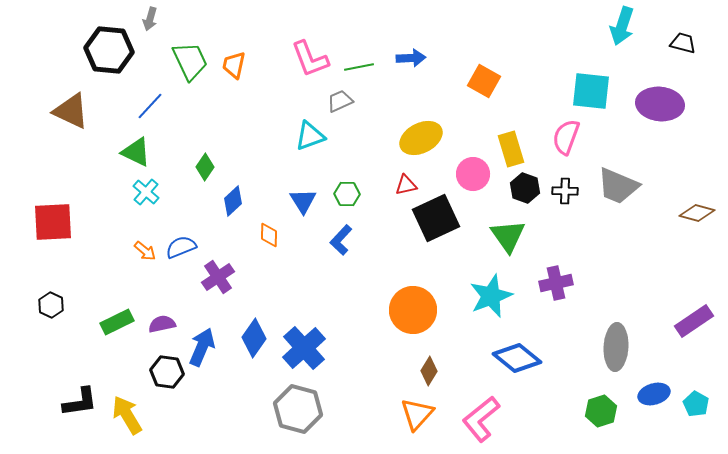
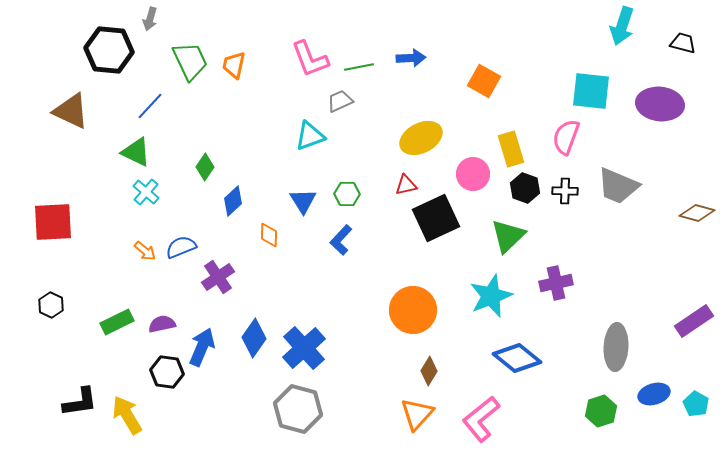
green triangle at (508, 236): rotated 21 degrees clockwise
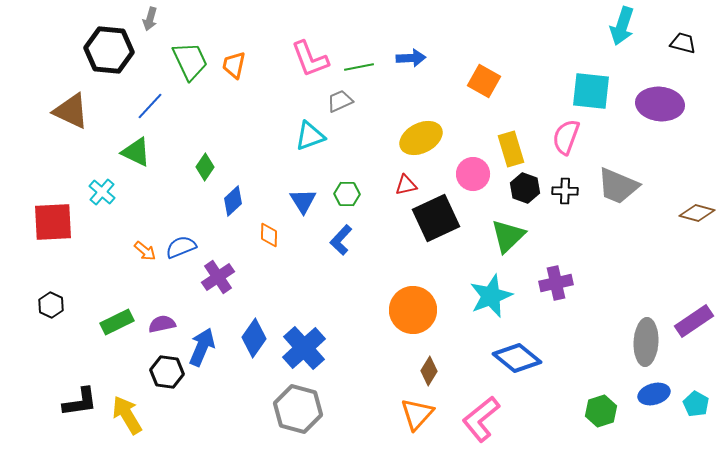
cyan cross at (146, 192): moved 44 px left
gray ellipse at (616, 347): moved 30 px right, 5 px up
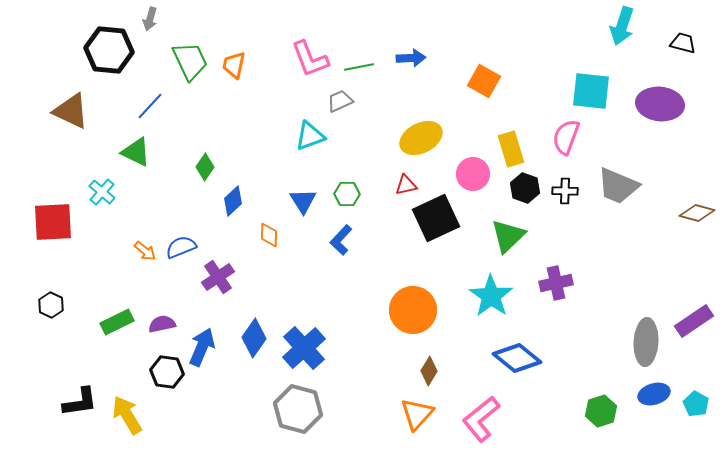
cyan star at (491, 296): rotated 15 degrees counterclockwise
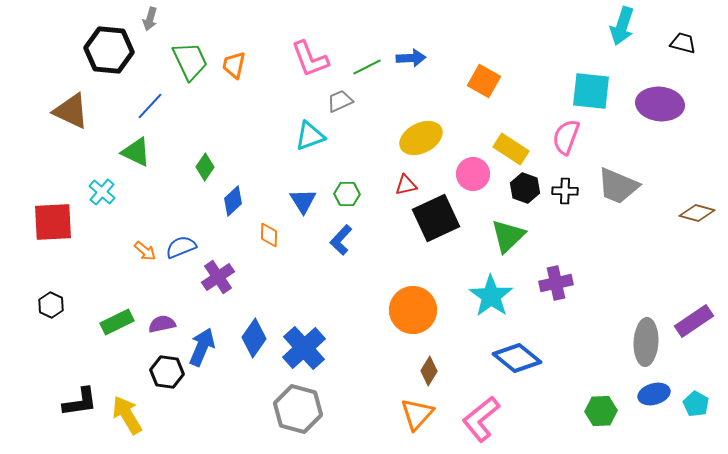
green line at (359, 67): moved 8 px right; rotated 16 degrees counterclockwise
yellow rectangle at (511, 149): rotated 40 degrees counterclockwise
green hexagon at (601, 411): rotated 16 degrees clockwise
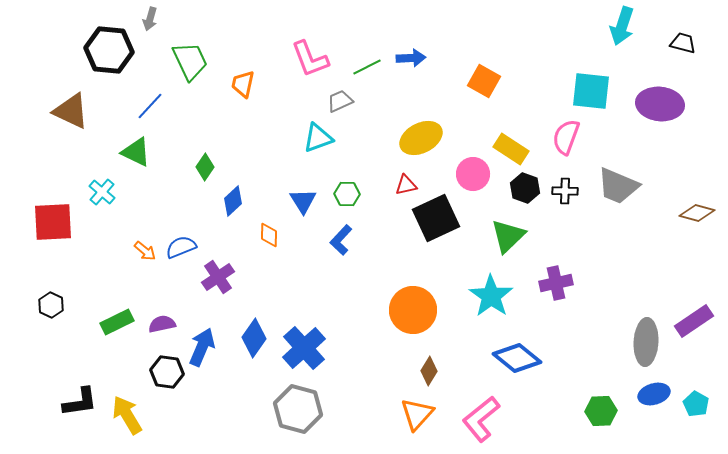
orange trapezoid at (234, 65): moved 9 px right, 19 px down
cyan triangle at (310, 136): moved 8 px right, 2 px down
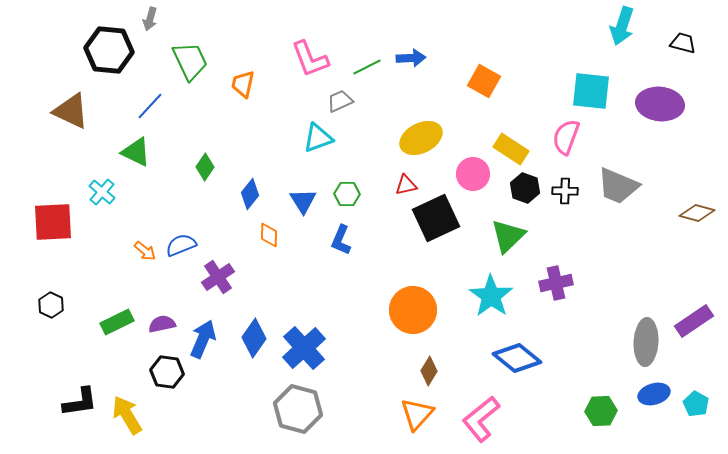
blue diamond at (233, 201): moved 17 px right, 7 px up; rotated 8 degrees counterclockwise
blue L-shape at (341, 240): rotated 20 degrees counterclockwise
blue semicircle at (181, 247): moved 2 px up
blue arrow at (202, 347): moved 1 px right, 8 px up
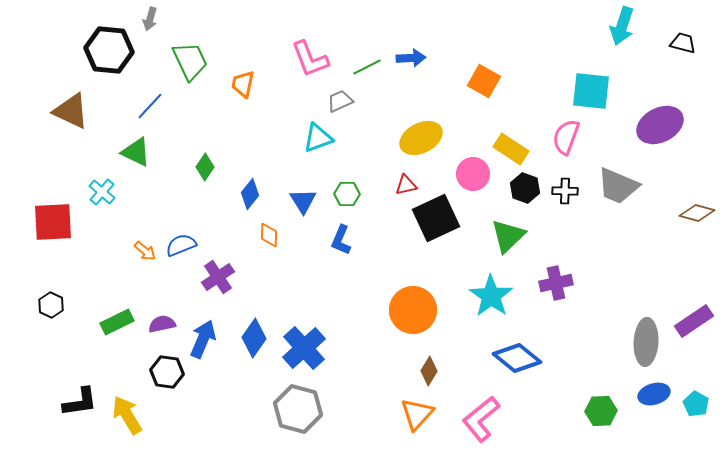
purple ellipse at (660, 104): moved 21 px down; rotated 33 degrees counterclockwise
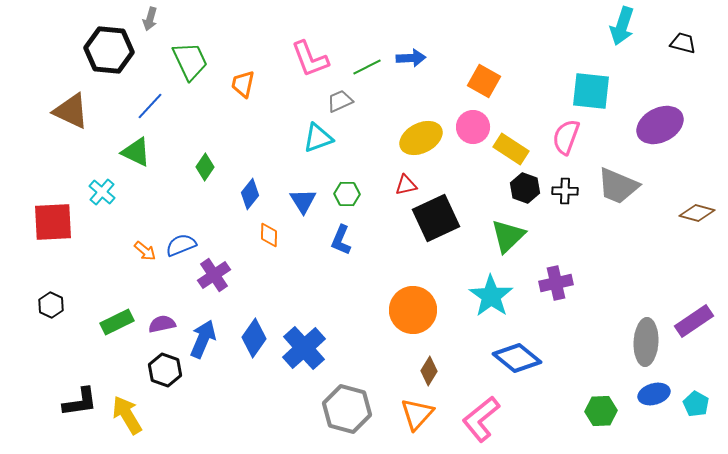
pink circle at (473, 174): moved 47 px up
purple cross at (218, 277): moved 4 px left, 2 px up
black hexagon at (167, 372): moved 2 px left, 2 px up; rotated 12 degrees clockwise
gray hexagon at (298, 409): moved 49 px right
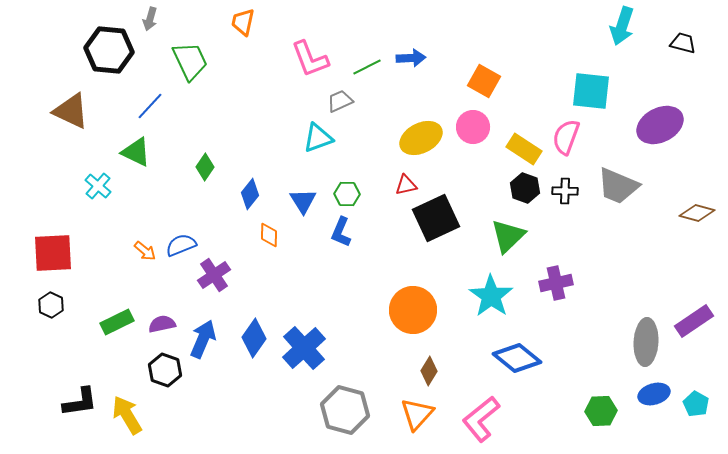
orange trapezoid at (243, 84): moved 62 px up
yellow rectangle at (511, 149): moved 13 px right
cyan cross at (102, 192): moved 4 px left, 6 px up
red square at (53, 222): moved 31 px down
blue L-shape at (341, 240): moved 8 px up
gray hexagon at (347, 409): moved 2 px left, 1 px down
